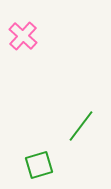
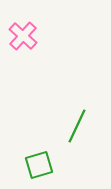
green line: moved 4 px left; rotated 12 degrees counterclockwise
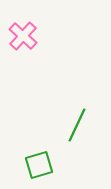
green line: moved 1 px up
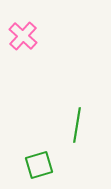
green line: rotated 16 degrees counterclockwise
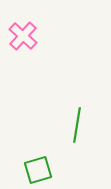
green square: moved 1 px left, 5 px down
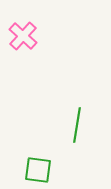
green square: rotated 24 degrees clockwise
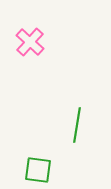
pink cross: moved 7 px right, 6 px down
